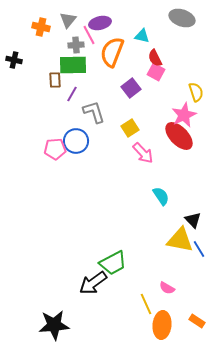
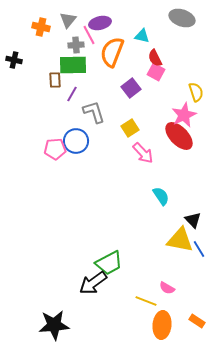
green trapezoid: moved 4 px left
yellow line: moved 3 px up; rotated 45 degrees counterclockwise
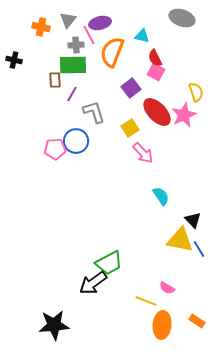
red ellipse: moved 22 px left, 24 px up
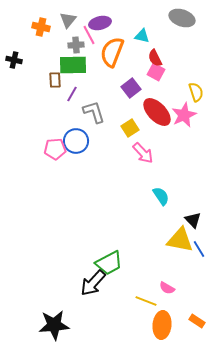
black arrow: rotated 12 degrees counterclockwise
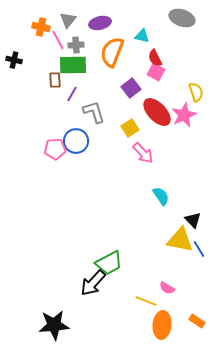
pink line: moved 31 px left, 5 px down
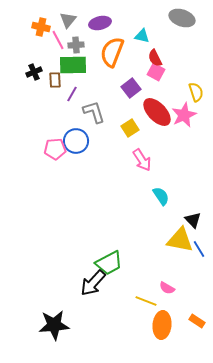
black cross: moved 20 px right, 12 px down; rotated 35 degrees counterclockwise
pink arrow: moved 1 px left, 7 px down; rotated 10 degrees clockwise
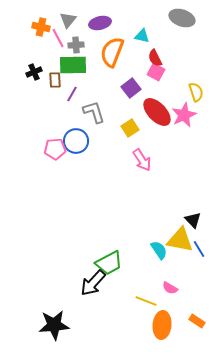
pink line: moved 2 px up
cyan semicircle: moved 2 px left, 54 px down
pink semicircle: moved 3 px right
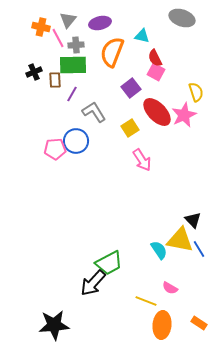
gray L-shape: rotated 15 degrees counterclockwise
orange rectangle: moved 2 px right, 2 px down
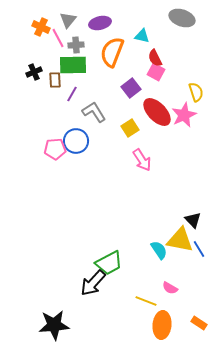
orange cross: rotated 12 degrees clockwise
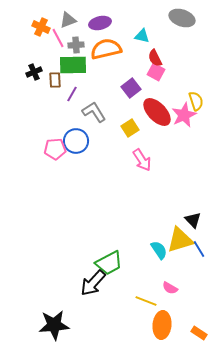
gray triangle: rotated 30 degrees clockwise
orange semicircle: moved 6 px left, 3 px up; rotated 56 degrees clockwise
yellow semicircle: moved 9 px down
yellow triangle: rotated 28 degrees counterclockwise
orange rectangle: moved 10 px down
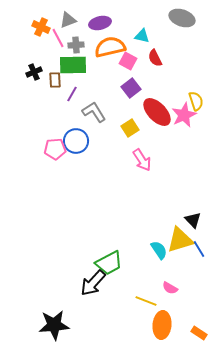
orange semicircle: moved 4 px right, 2 px up
pink square: moved 28 px left, 11 px up
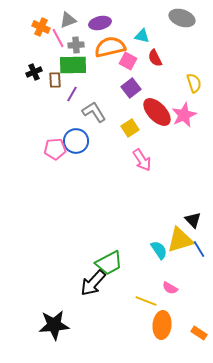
yellow semicircle: moved 2 px left, 18 px up
